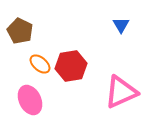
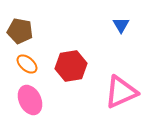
brown pentagon: rotated 15 degrees counterclockwise
orange ellipse: moved 13 px left
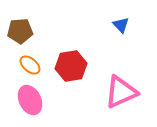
blue triangle: rotated 12 degrees counterclockwise
brown pentagon: rotated 15 degrees counterclockwise
orange ellipse: moved 3 px right, 1 px down
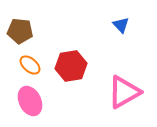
brown pentagon: rotated 10 degrees clockwise
pink triangle: moved 3 px right; rotated 6 degrees counterclockwise
pink ellipse: moved 1 px down
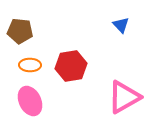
orange ellipse: rotated 40 degrees counterclockwise
pink triangle: moved 5 px down
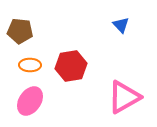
pink ellipse: rotated 60 degrees clockwise
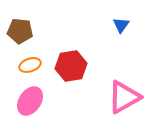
blue triangle: rotated 18 degrees clockwise
orange ellipse: rotated 20 degrees counterclockwise
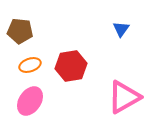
blue triangle: moved 4 px down
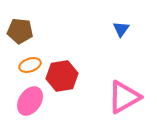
red hexagon: moved 9 px left, 10 px down
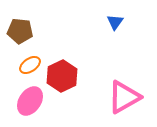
blue triangle: moved 6 px left, 7 px up
orange ellipse: rotated 15 degrees counterclockwise
red hexagon: rotated 16 degrees counterclockwise
